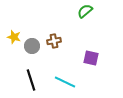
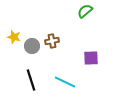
brown cross: moved 2 px left
purple square: rotated 14 degrees counterclockwise
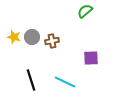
gray circle: moved 9 px up
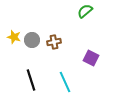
gray circle: moved 3 px down
brown cross: moved 2 px right, 1 px down
purple square: rotated 28 degrees clockwise
cyan line: rotated 40 degrees clockwise
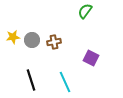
green semicircle: rotated 14 degrees counterclockwise
yellow star: moved 1 px left; rotated 24 degrees counterclockwise
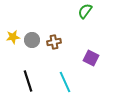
black line: moved 3 px left, 1 px down
